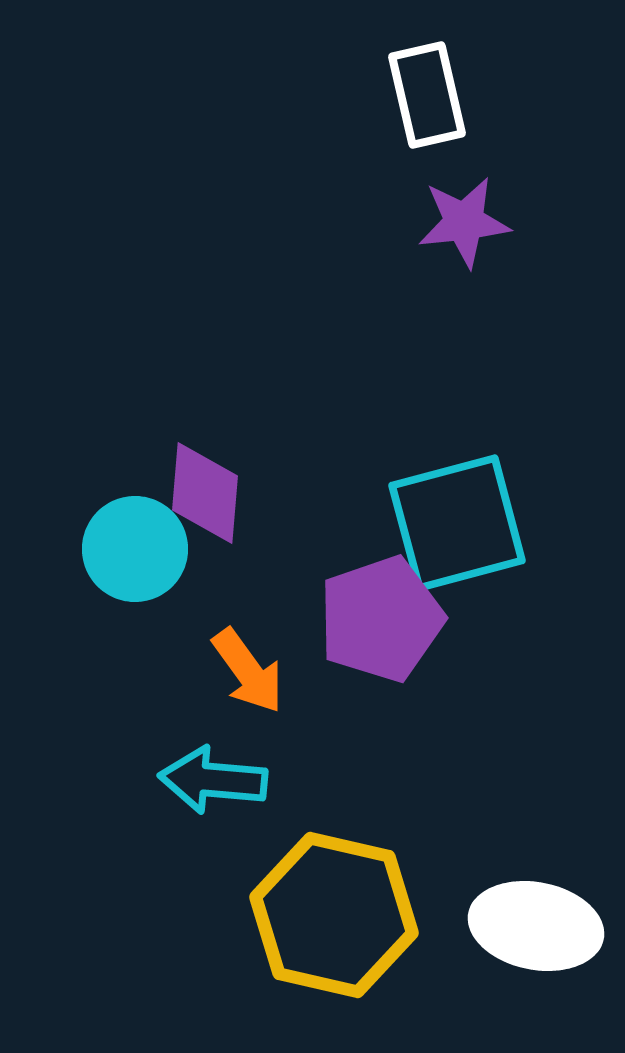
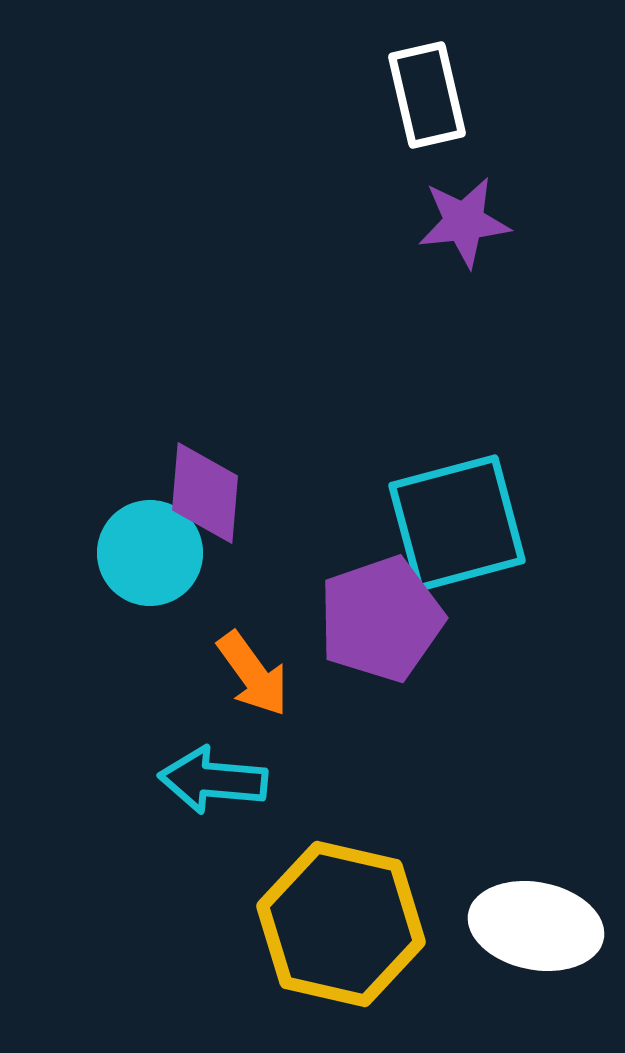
cyan circle: moved 15 px right, 4 px down
orange arrow: moved 5 px right, 3 px down
yellow hexagon: moved 7 px right, 9 px down
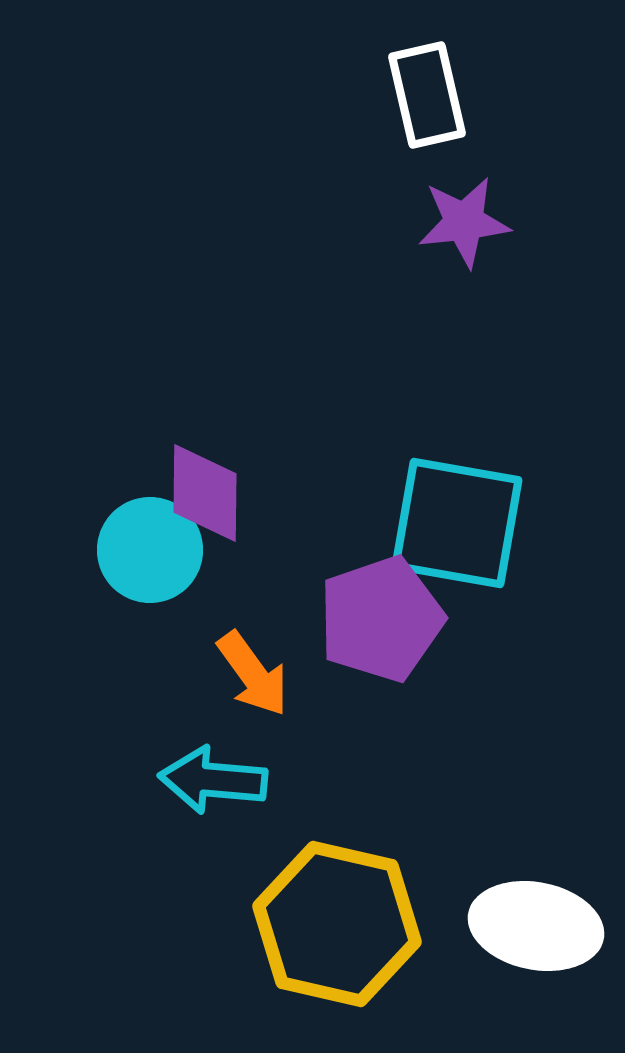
purple diamond: rotated 4 degrees counterclockwise
cyan square: rotated 25 degrees clockwise
cyan circle: moved 3 px up
yellow hexagon: moved 4 px left
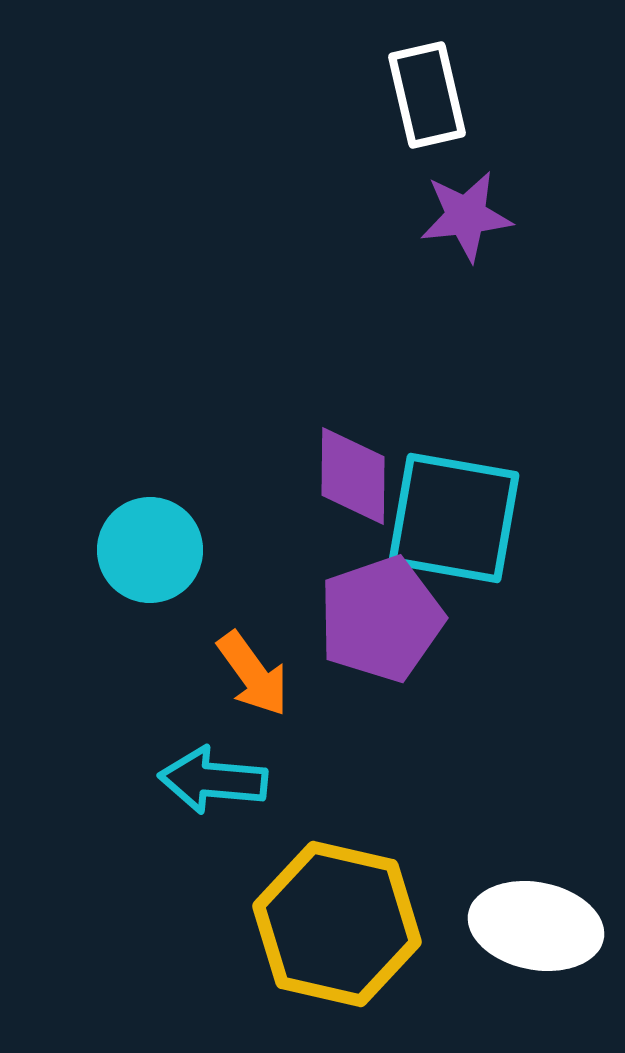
purple star: moved 2 px right, 6 px up
purple diamond: moved 148 px right, 17 px up
cyan square: moved 3 px left, 5 px up
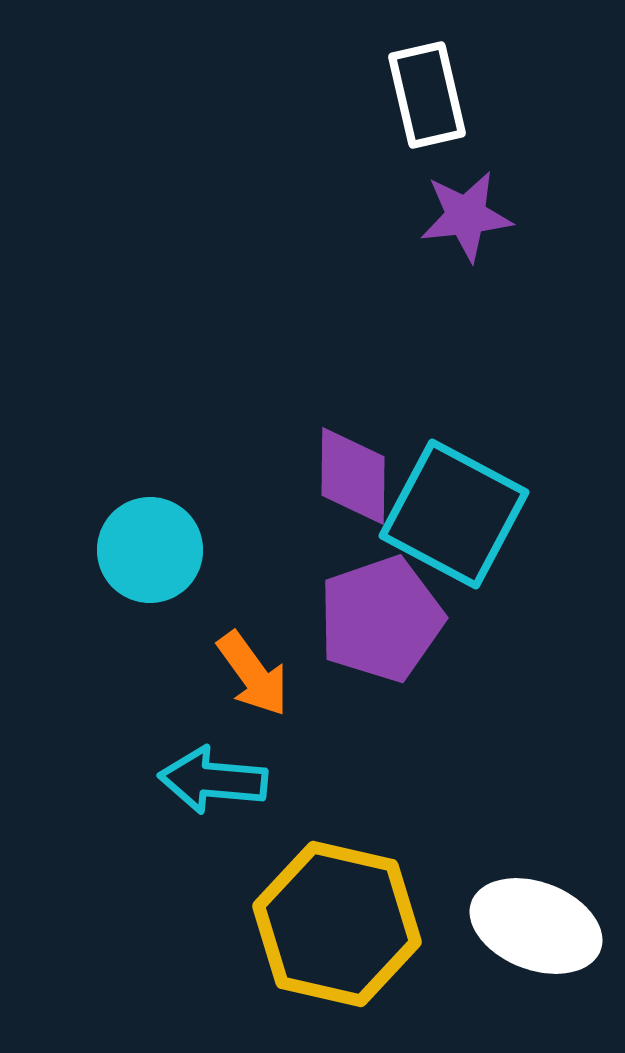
cyan square: moved 4 px up; rotated 18 degrees clockwise
white ellipse: rotated 10 degrees clockwise
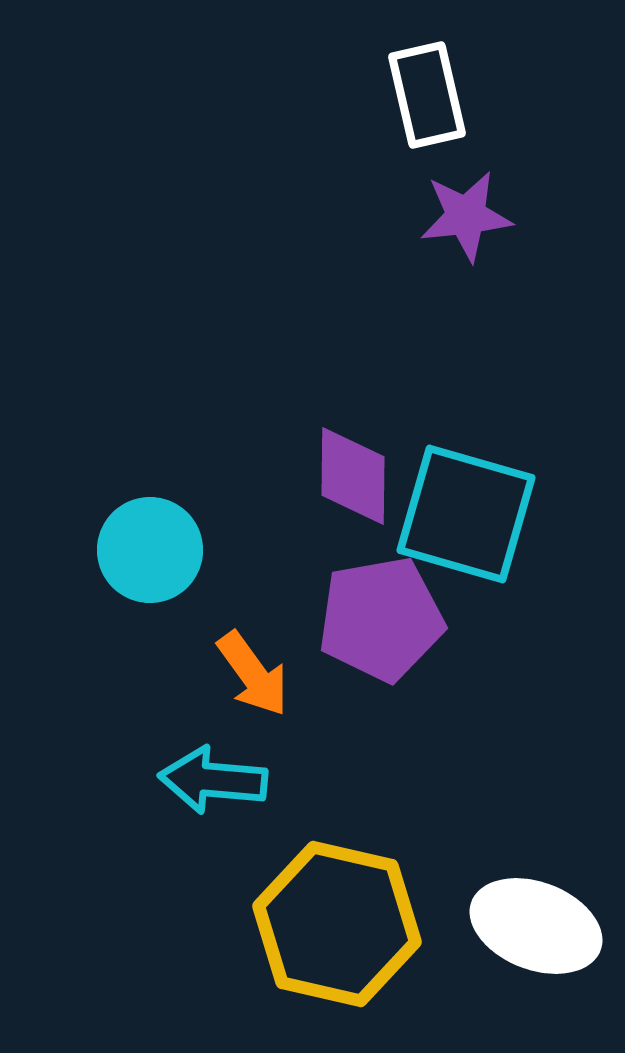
cyan square: moved 12 px right; rotated 12 degrees counterclockwise
purple pentagon: rotated 9 degrees clockwise
